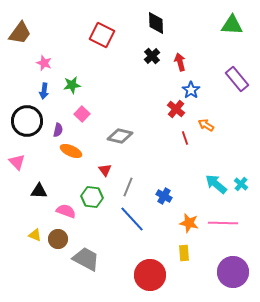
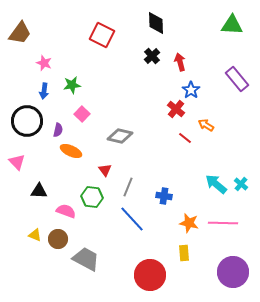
red line: rotated 32 degrees counterclockwise
blue cross: rotated 21 degrees counterclockwise
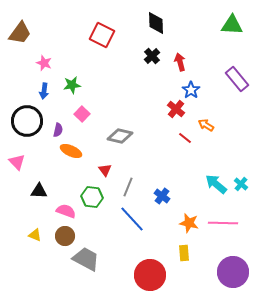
blue cross: moved 2 px left; rotated 28 degrees clockwise
brown circle: moved 7 px right, 3 px up
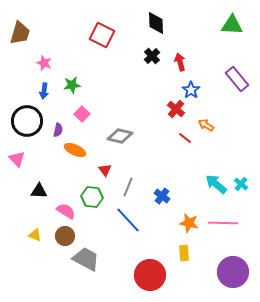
brown trapezoid: rotated 20 degrees counterclockwise
orange ellipse: moved 4 px right, 1 px up
pink triangle: moved 3 px up
pink semicircle: rotated 12 degrees clockwise
blue line: moved 4 px left, 1 px down
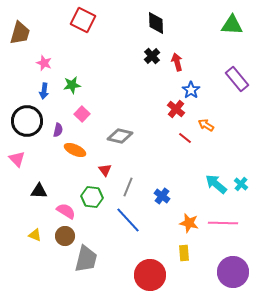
red square: moved 19 px left, 15 px up
red arrow: moved 3 px left
gray trapezoid: rotated 76 degrees clockwise
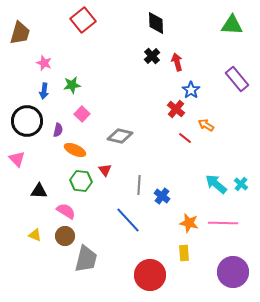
red square: rotated 25 degrees clockwise
gray line: moved 11 px right, 2 px up; rotated 18 degrees counterclockwise
green hexagon: moved 11 px left, 16 px up
